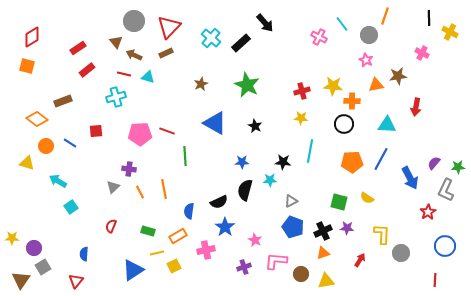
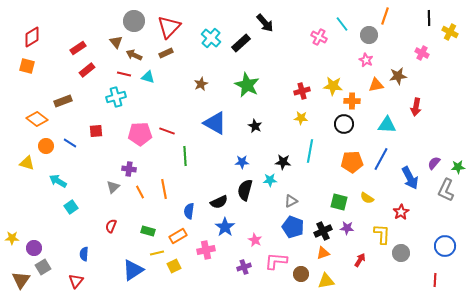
red star at (428, 212): moved 27 px left
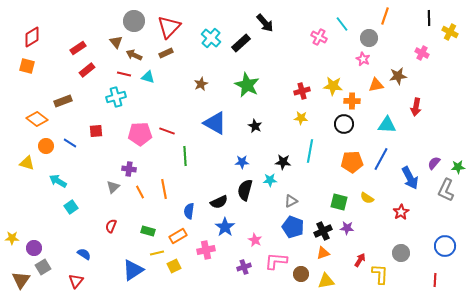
gray circle at (369, 35): moved 3 px down
pink star at (366, 60): moved 3 px left, 1 px up
yellow L-shape at (382, 234): moved 2 px left, 40 px down
blue semicircle at (84, 254): rotated 120 degrees clockwise
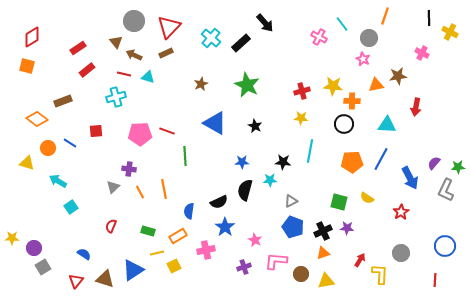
orange circle at (46, 146): moved 2 px right, 2 px down
brown triangle at (21, 280): moved 84 px right, 1 px up; rotated 48 degrees counterclockwise
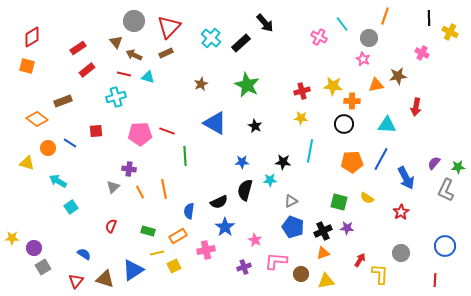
blue arrow at (410, 178): moved 4 px left
